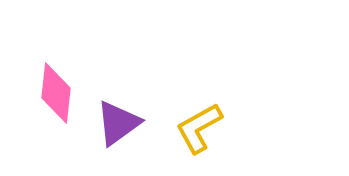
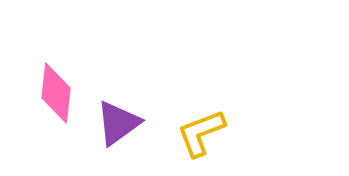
yellow L-shape: moved 2 px right, 5 px down; rotated 8 degrees clockwise
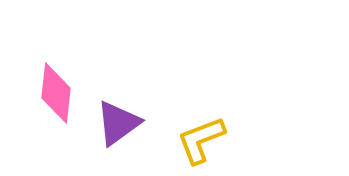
yellow L-shape: moved 7 px down
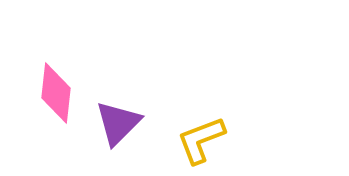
purple triangle: rotated 9 degrees counterclockwise
